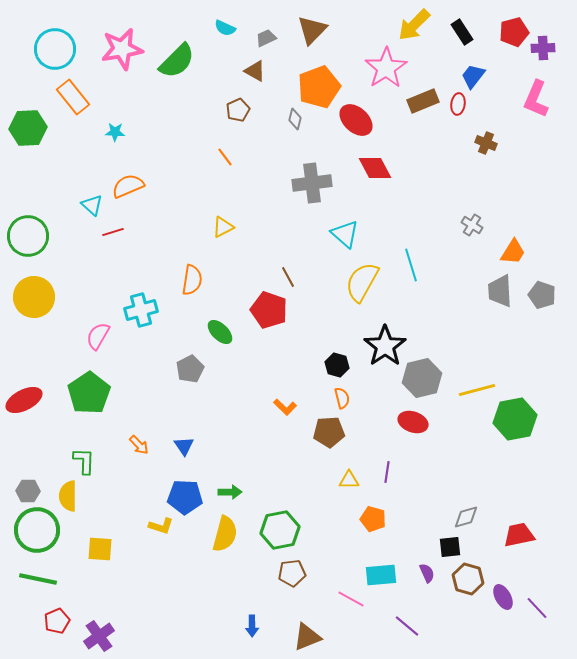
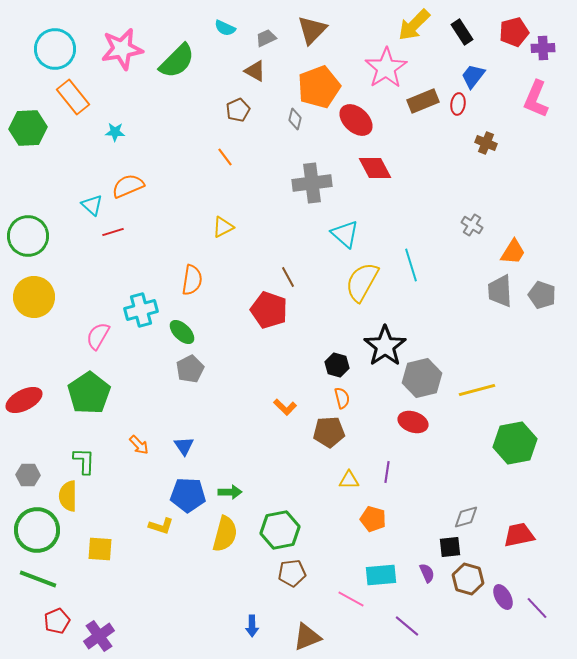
green ellipse at (220, 332): moved 38 px left
green hexagon at (515, 419): moved 24 px down
gray hexagon at (28, 491): moved 16 px up
blue pentagon at (185, 497): moved 3 px right, 2 px up
green line at (38, 579): rotated 9 degrees clockwise
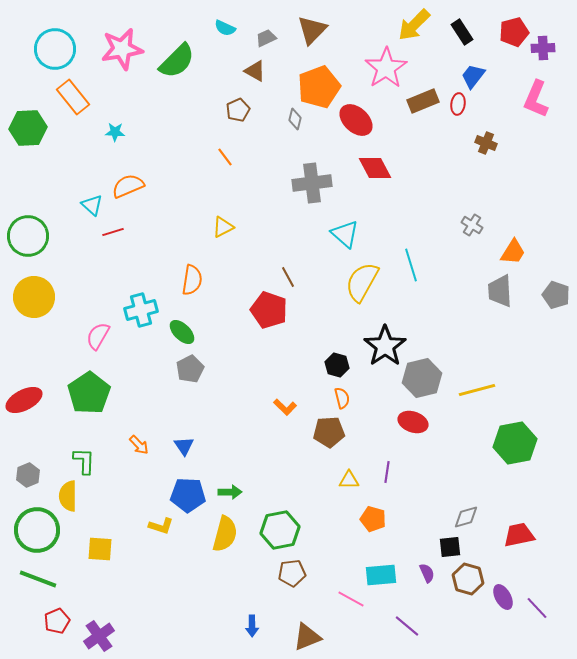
gray pentagon at (542, 295): moved 14 px right
gray hexagon at (28, 475): rotated 25 degrees counterclockwise
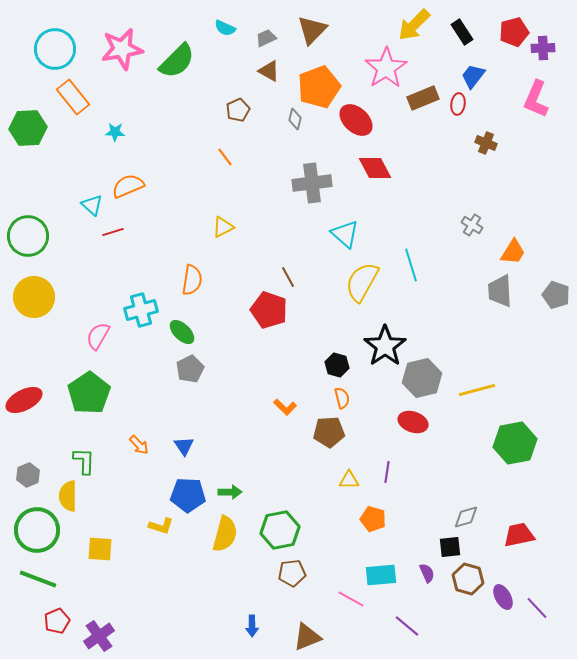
brown triangle at (255, 71): moved 14 px right
brown rectangle at (423, 101): moved 3 px up
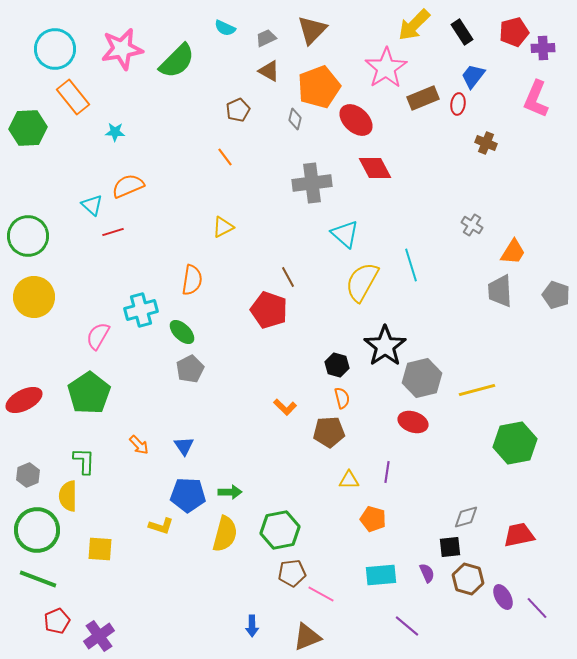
pink line at (351, 599): moved 30 px left, 5 px up
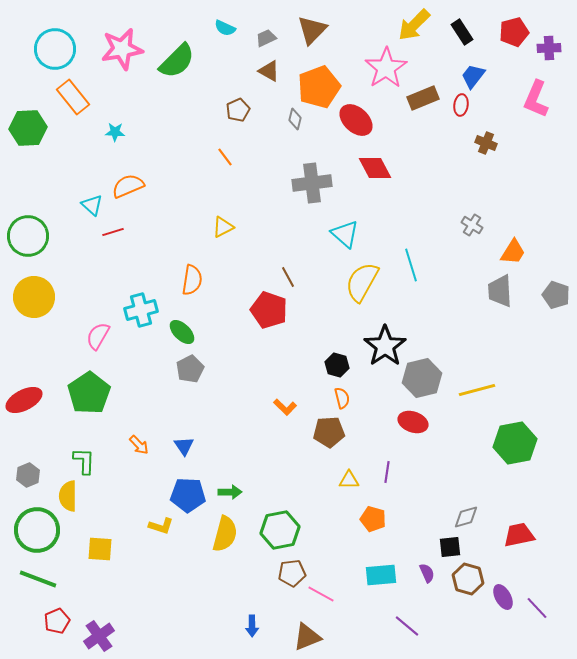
purple cross at (543, 48): moved 6 px right
red ellipse at (458, 104): moved 3 px right, 1 px down
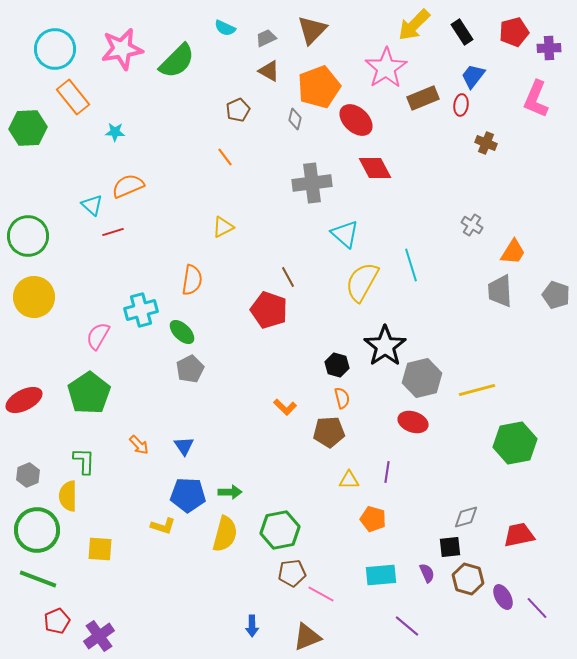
yellow L-shape at (161, 526): moved 2 px right
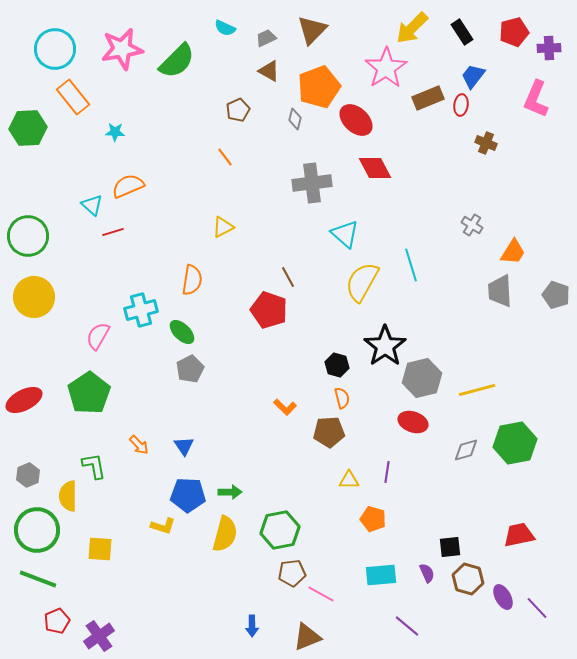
yellow arrow at (414, 25): moved 2 px left, 3 px down
brown rectangle at (423, 98): moved 5 px right
green L-shape at (84, 461): moved 10 px right, 5 px down; rotated 12 degrees counterclockwise
gray diamond at (466, 517): moved 67 px up
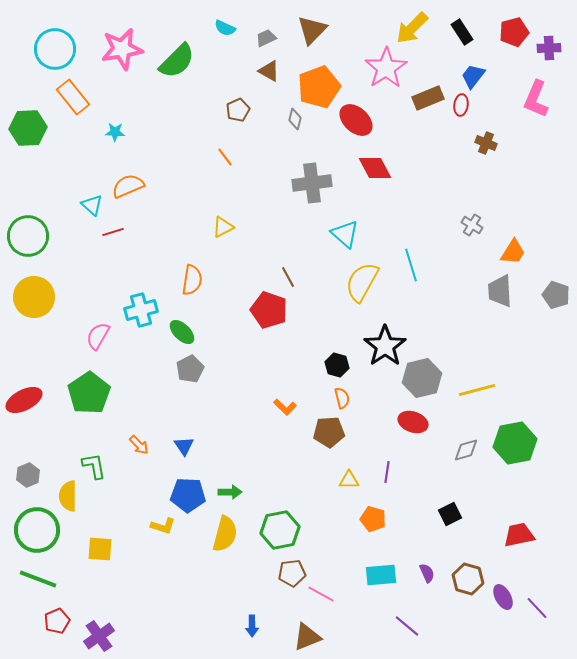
black square at (450, 547): moved 33 px up; rotated 20 degrees counterclockwise
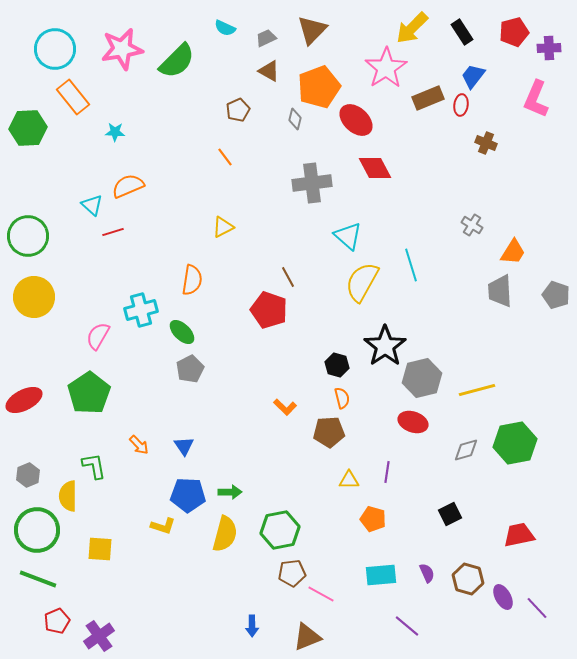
cyan triangle at (345, 234): moved 3 px right, 2 px down
